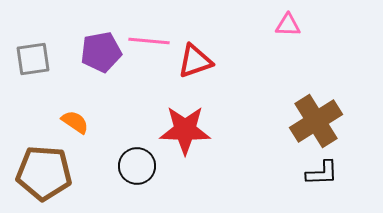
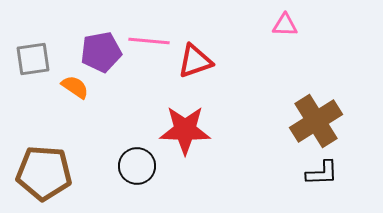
pink triangle: moved 3 px left
orange semicircle: moved 35 px up
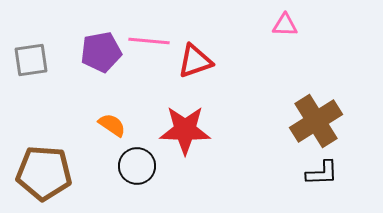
gray square: moved 2 px left, 1 px down
orange semicircle: moved 37 px right, 38 px down
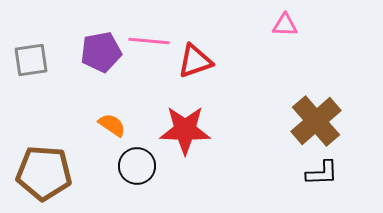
brown cross: rotated 9 degrees counterclockwise
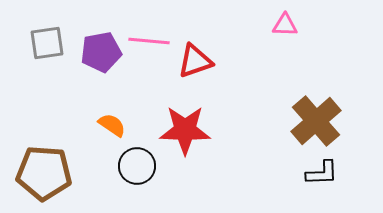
gray square: moved 16 px right, 17 px up
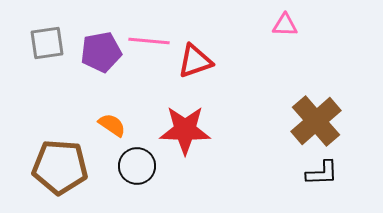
brown pentagon: moved 16 px right, 6 px up
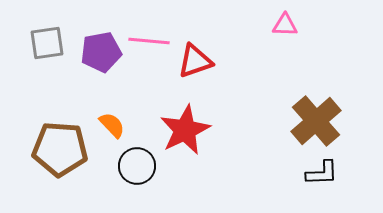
orange semicircle: rotated 12 degrees clockwise
red star: rotated 27 degrees counterclockwise
brown pentagon: moved 18 px up
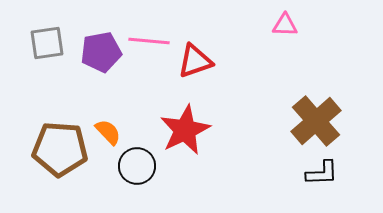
orange semicircle: moved 4 px left, 7 px down
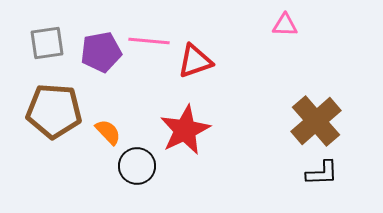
brown pentagon: moved 6 px left, 38 px up
